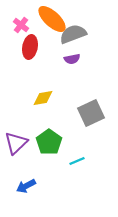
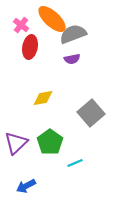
gray square: rotated 16 degrees counterclockwise
green pentagon: moved 1 px right
cyan line: moved 2 px left, 2 px down
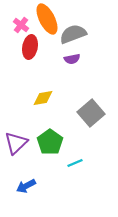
orange ellipse: moved 5 px left; rotated 20 degrees clockwise
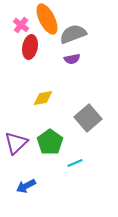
gray square: moved 3 px left, 5 px down
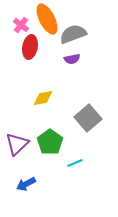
purple triangle: moved 1 px right, 1 px down
blue arrow: moved 2 px up
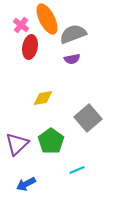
green pentagon: moved 1 px right, 1 px up
cyan line: moved 2 px right, 7 px down
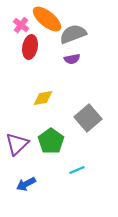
orange ellipse: rotated 24 degrees counterclockwise
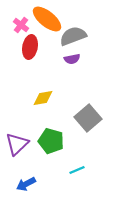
gray semicircle: moved 2 px down
green pentagon: rotated 20 degrees counterclockwise
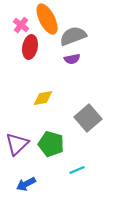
orange ellipse: rotated 24 degrees clockwise
green pentagon: moved 3 px down
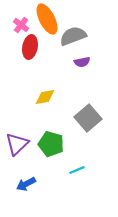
purple semicircle: moved 10 px right, 3 px down
yellow diamond: moved 2 px right, 1 px up
